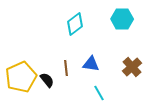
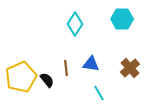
cyan diamond: rotated 20 degrees counterclockwise
brown cross: moved 2 px left, 1 px down
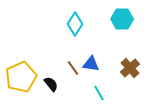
brown line: moved 7 px right; rotated 28 degrees counterclockwise
black semicircle: moved 4 px right, 4 px down
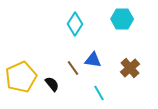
blue triangle: moved 2 px right, 4 px up
black semicircle: moved 1 px right
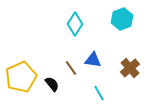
cyan hexagon: rotated 20 degrees counterclockwise
brown line: moved 2 px left
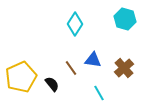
cyan hexagon: moved 3 px right; rotated 25 degrees counterclockwise
brown cross: moved 6 px left
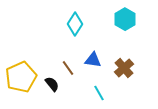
cyan hexagon: rotated 15 degrees clockwise
brown line: moved 3 px left
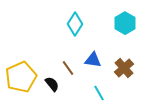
cyan hexagon: moved 4 px down
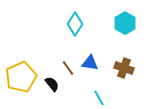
blue triangle: moved 3 px left, 3 px down
brown cross: rotated 30 degrees counterclockwise
cyan line: moved 5 px down
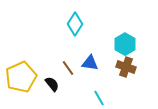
cyan hexagon: moved 21 px down
brown cross: moved 2 px right, 1 px up
